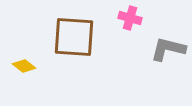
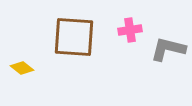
pink cross: moved 12 px down; rotated 25 degrees counterclockwise
yellow diamond: moved 2 px left, 2 px down
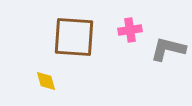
yellow diamond: moved 24 px right, 13 px down; rotated 35 degrees clockwise
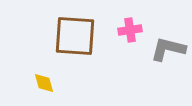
brown square: moved 1 px right, 1 px up
yellow diamond: moved 2 px left, 2 px down
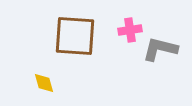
gray L-shape: moved 8 px left
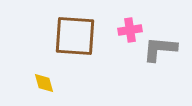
gray L-shape: rotated 9 degrees counterclockwise
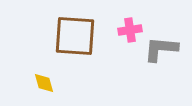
gray L-shape: moved 1 px right
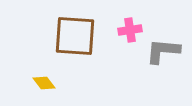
gray L-shape: moved 2 px right, 2 px down
yellow diamond: rotated 20 degrees counterclockwise
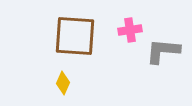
yellow diamond: moved 19 px right; rotated 60 degrees clockwise
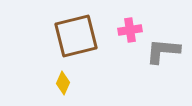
brown square: moved 1 px right; rotated 18 degrees counterclockwise
